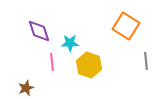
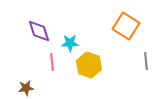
brown star: rotated 14 degrees clockwise
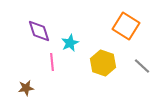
cyan star: rotated 24 degrees counterclockwise
gray line: moved 4 px left, 5 px down; rotated 42 degrees counterclockwise
yellow hexagon: moved 14 px right, 2 px up
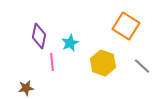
purple diamond: moved 5 px down; rotated 30 degrees clockwise
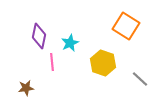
gray line: moved 2 px left, 13 px down
